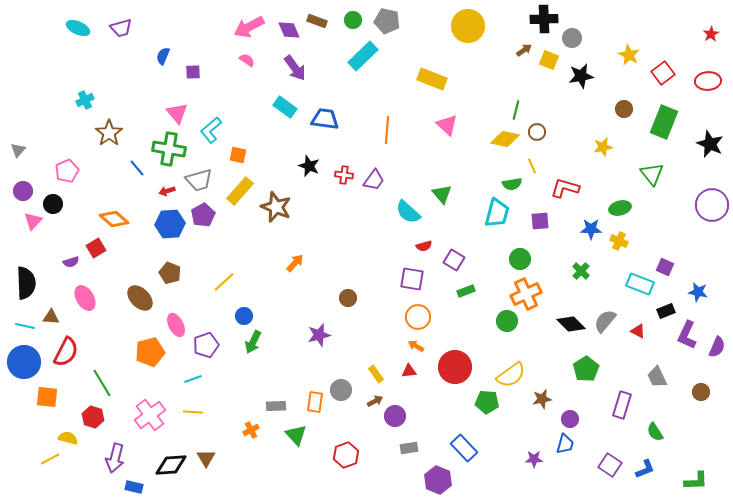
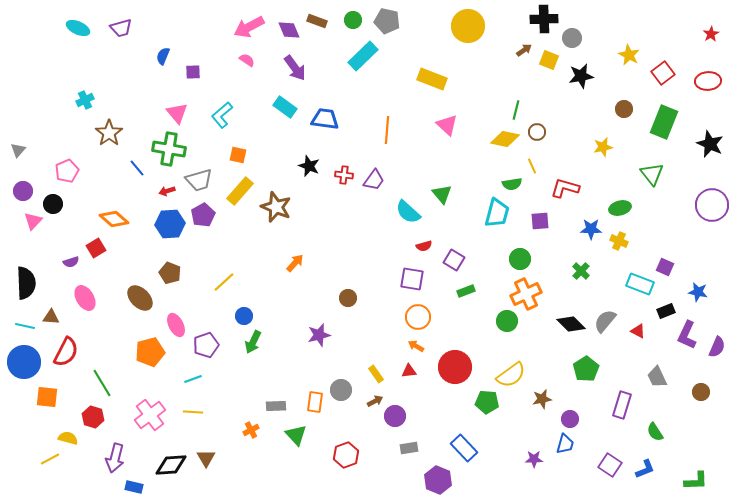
cyan L-shape at (211, 130): moved 11 px right, 15 px up
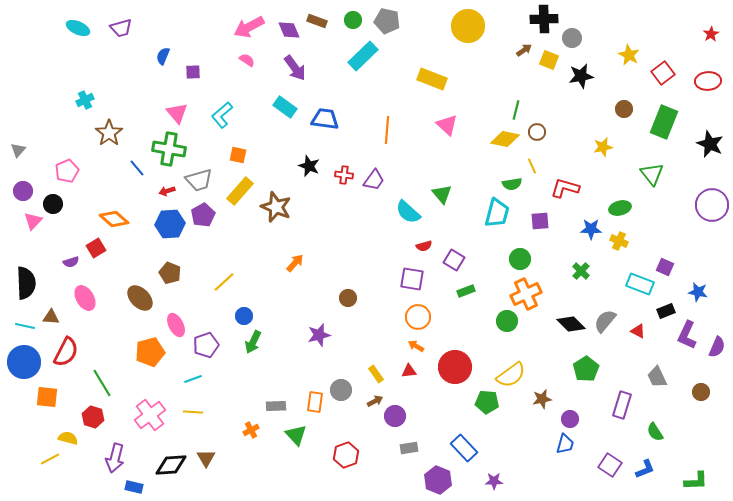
purple star at (534, 459): moved 40 px left, 22 px down
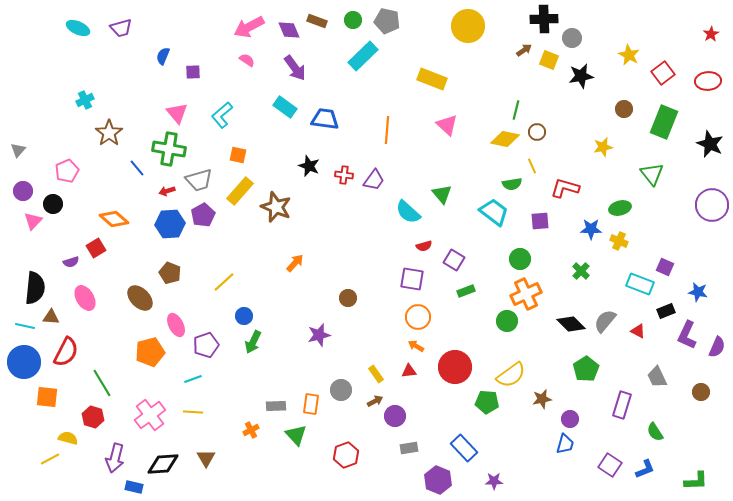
cyan trapezoid at (497, 213): moved 3 px left, 1 px up; rotated 68 degrees counterclockwise
black semicircle at (26, 283): moved 9 px right, 5 px down; rotated 8 degrees clockwise
orange rectangle at (315, 402): moved 4 px left, 2 px down
black diamond at (171, 465): moved 8 px left, 1 px up
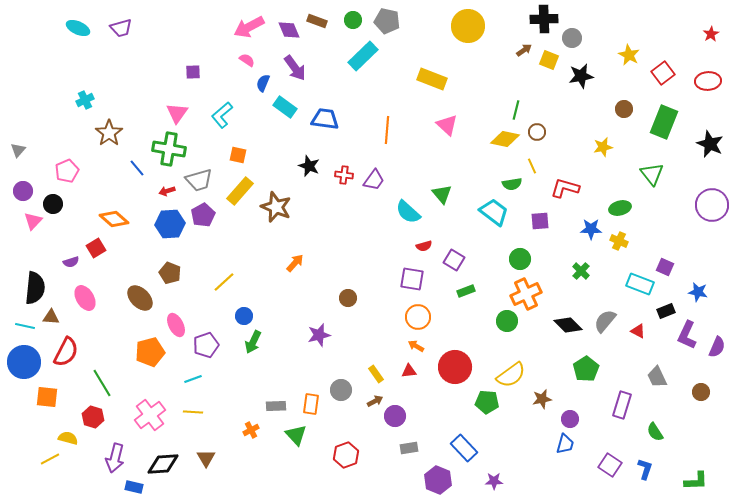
blue semicircle at (163, 56): moved 100 px right, 27 px down
pink triangle at (177, 113): rotated 15 degrees clockwise
black diamond at (571, 324): moved 3 px left, 1 px down
blue L-shape at (645, 469): rotated 50 degrees counterclockwise
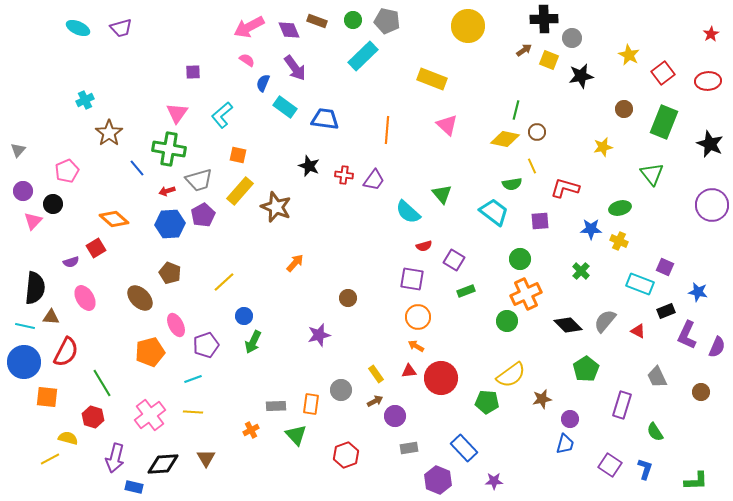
red circle at (455, 367): moved 14 px left, 11 px down
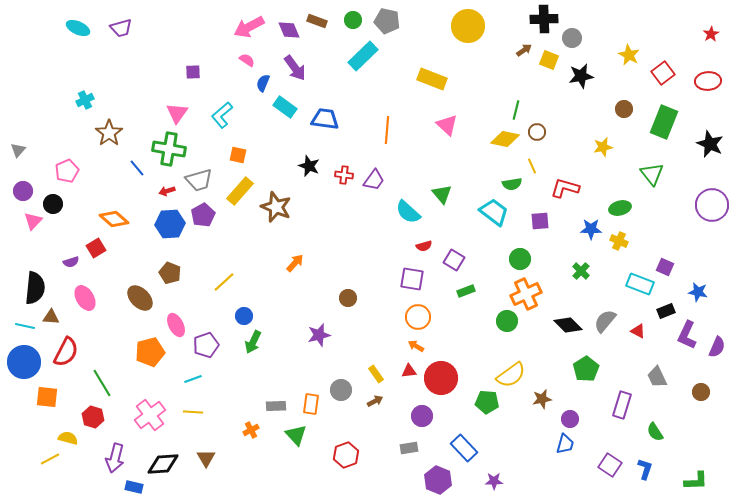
purple circle at (395, 416): moved 27 px right
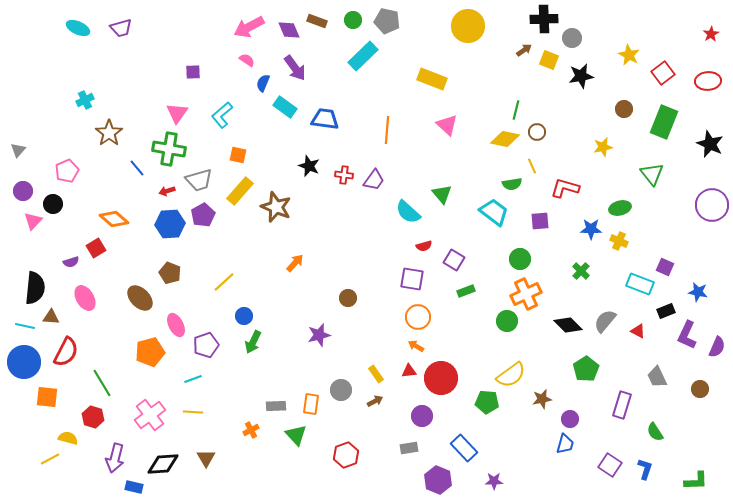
brown circle at (701, 392): moved 1 px left, 3 px up
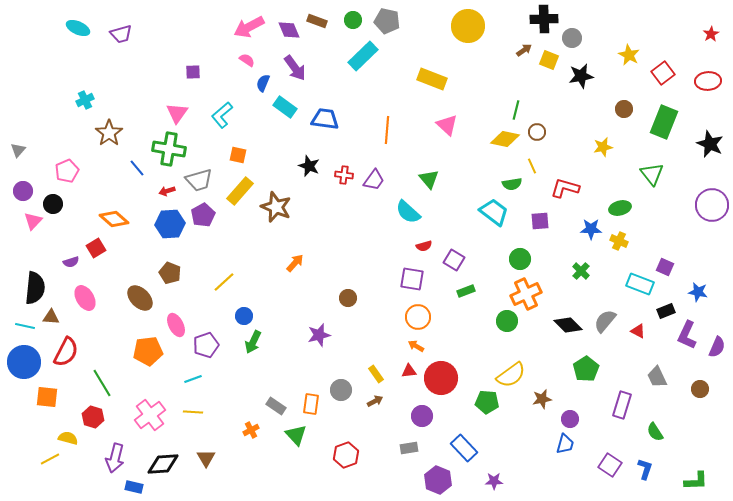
purple trapezoid at (121, 28): moved 6 px down
green triangle at (442, 194): moved 13 px left, 15 px up
orange pentagon at (150, 352): moved 2 px left, 1 px up; rotated 8 degrees clockwise
gray rectangle at (276, 406): rotated 36 degrees clockwise
